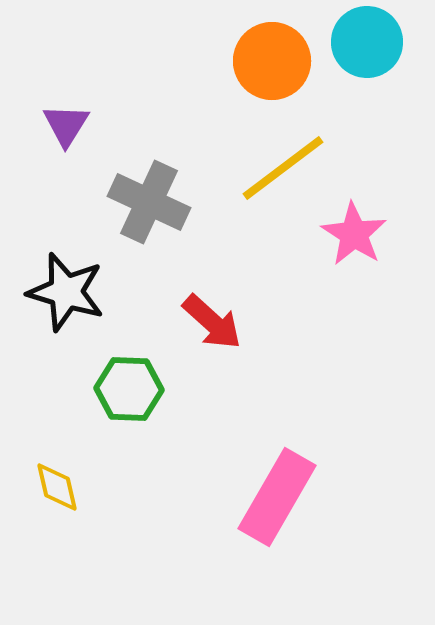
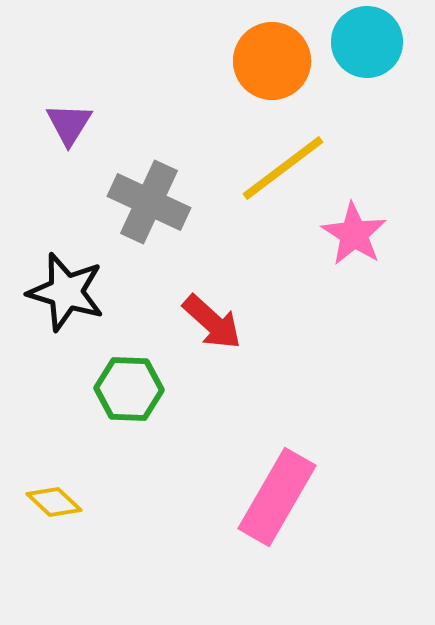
purple triangle: moved 3 px right, 1 px up
yellow diamond: moved 3 px left, 15 px down; rotated 34 degrees counterclockwise
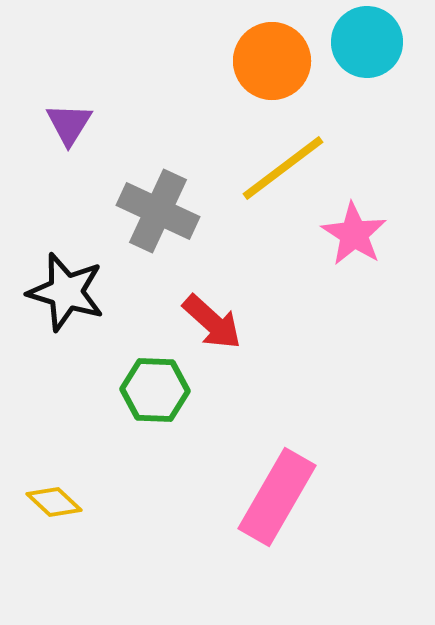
gray cross: moved 9 px right, 9 px down
green hexagon: moved 26 px right, 1 px down
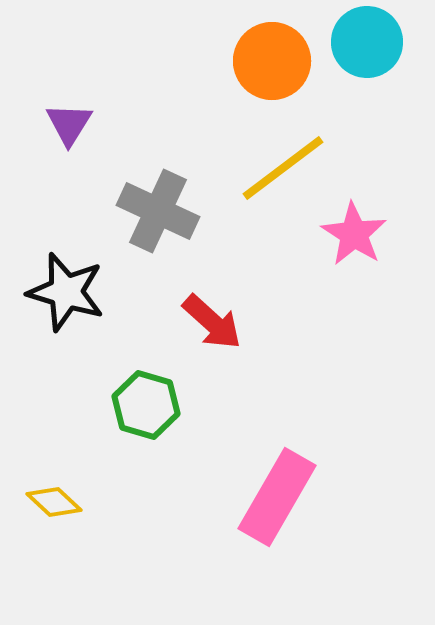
green hexagon: moved 9 px left, 15 px down; rotated 14 degrees clockwise
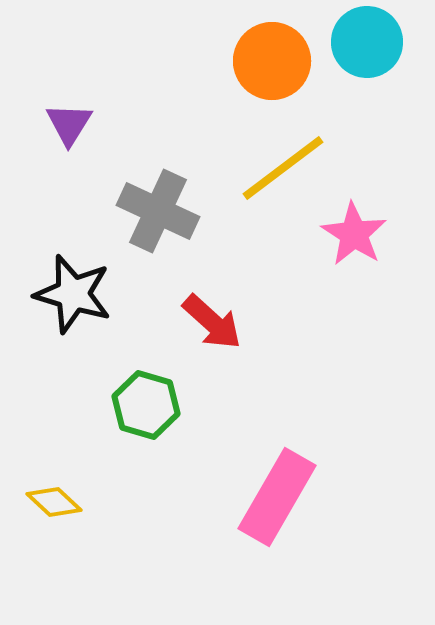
black star: moved 7 px right, 2 px down
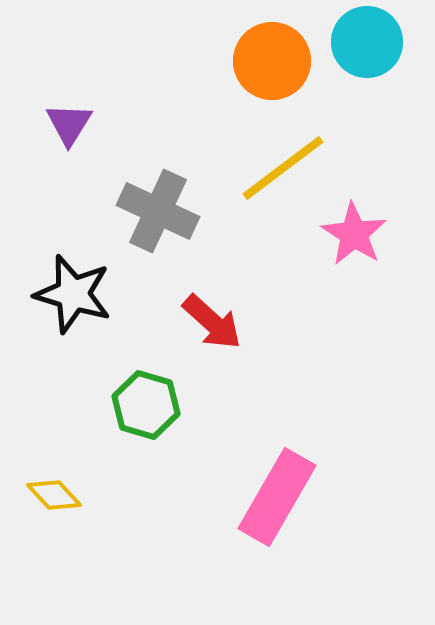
yellow diamond: moved 7 px up; rotated 4 degrees clockwise
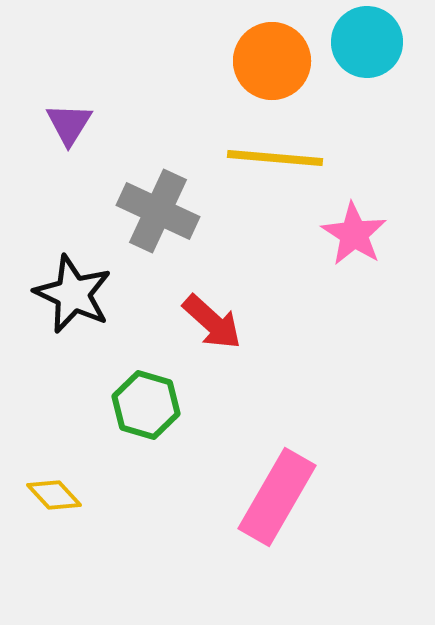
yellow line: moved 8 px left, 10 px up; rotated 42 degrees clockwise
black star: rotated 8 degrees clockwise
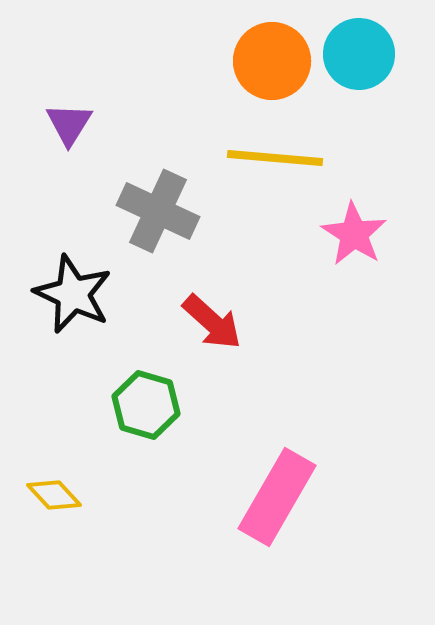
cyan circle: moved 8 px left, 12 px down
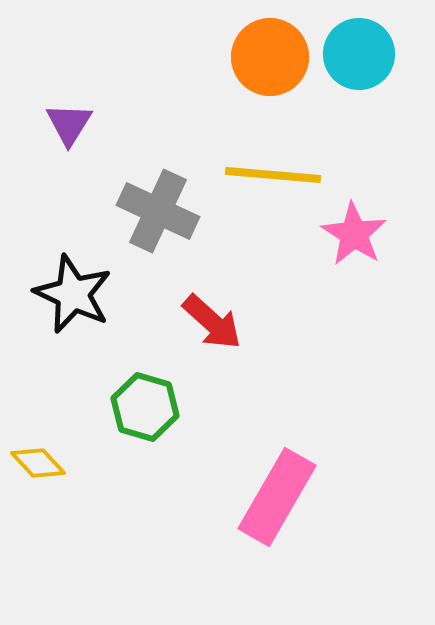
orange circle: moved 2 px left, 4 px up
yellow line: moved 2 px left, 17 px down
green hexagon: moved 1 px left, 2 px down
yellow diamond: moved 16 px left, 32 px up
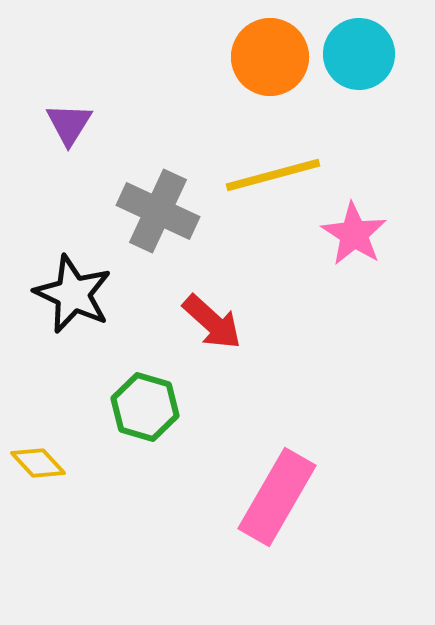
yellow line: rotated 20 degrees counterclockwise
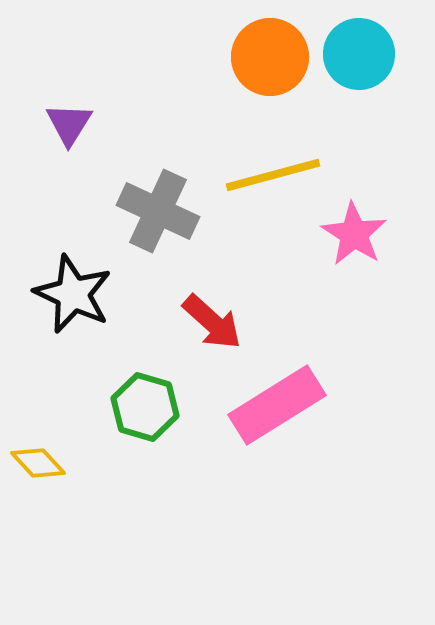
pink rectangle: moved 92 px up; rotated 28 degrees clockwise
